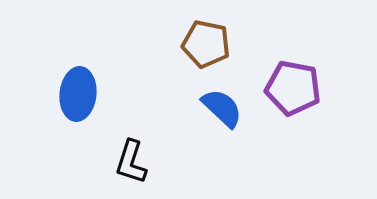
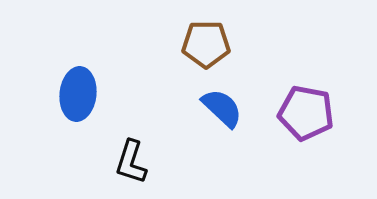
brown pentagon: rotated 12 degrees counterclockwise
purple pentagon: moved 13 px right, 25 px down
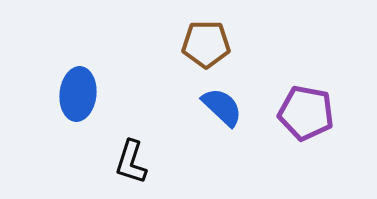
blue semicircle: moved 1 px up
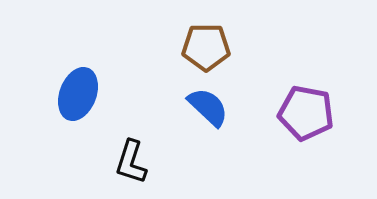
brown pentagon: moved 3 px down
blue ellipse: rotated 15 degrees clockwise
blue semicircle: moved 14 px left
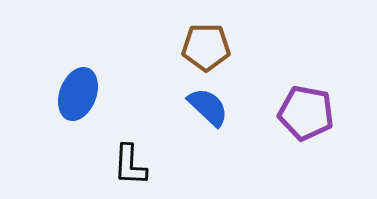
black L-shape: moved 1 px left, 3 px down; rotated 15 degrees counterclockwise
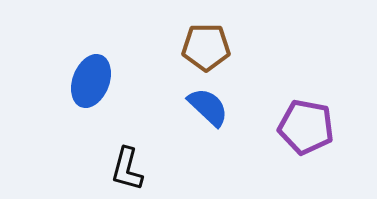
blue ellipse: moved 13 px right, 13 px up
purple pentagon: moved 14 px down
black L-shape: moved 3 px left, 4 px down; rotated 12 degrees clockwise
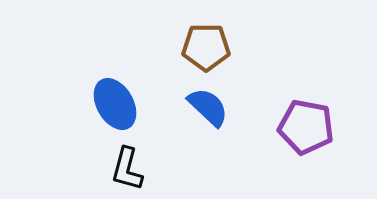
blue ellipse: moved 24 px right, 23 px down; rotated 51 degrees counterclockwise
